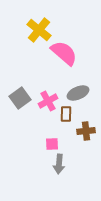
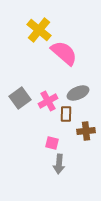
pink square: moved 1 px up; rotated 16 degrees clockwise
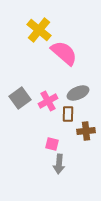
brown rectangle: moved 2 px right
pink square: moved 1 px down
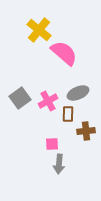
pink square: rotated 16 degrees counterclockwise
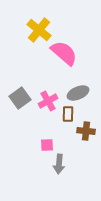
brown cross: rotated 12 degrees clockwise
pink square: moved 5 px left, 1 px down
